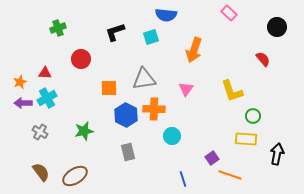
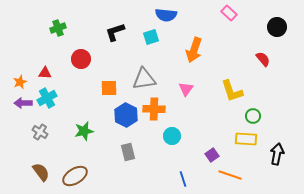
purple square: moved 3 px up
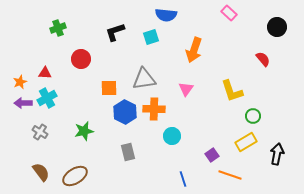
blue hexagon: moved 1 px left, 3 px up
yellow rectangle: moved 3 px down; rotated 35 degrees counterclockwise
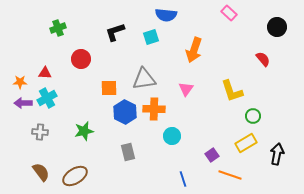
orange star: rotated 24 degrees clockwise
gray cross: rotated 28 degrees counterclockwise
yellow rectangle: moved 1 px down
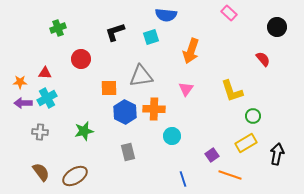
orange arrow: moved 3 px left, 1 px down
gray triangle: moved 3 px left, 3 px up
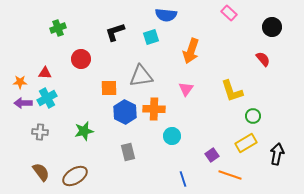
black circle: moved 5 px left
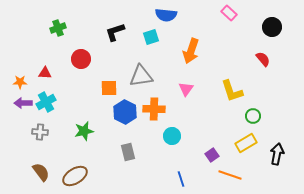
cyan cross: moved 1 px left, 4 px down
blue line: moved 2 px left
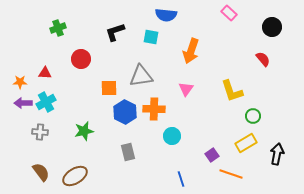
cyan square: rotated 28 degrees clockwise
orange line: moved 1 px right, 1 px up
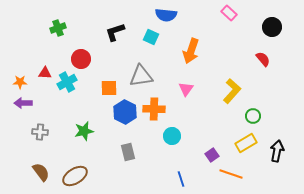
cyan square: rotated 14 degrees clockwise
yellow L-shape: rotated 120 degrees counterclockwise
cyan cross: moved 21 px right, 20 px up
black arrow: moved 3 px up
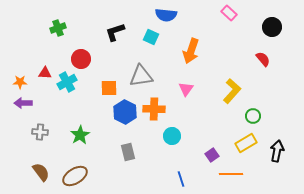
green star: moved 4 px left, 4 px down; rotated 18 degrees counterclockwise
orange line: rotated 20 degrees counterclockwise
